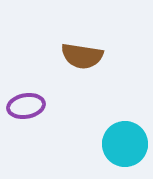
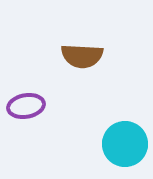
brown semicircle: rotated 6 degrees counterclockwise
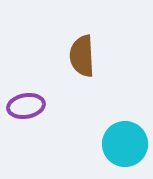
brown semicircle: rotated 84 degrees clockwise
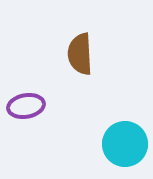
brown semicircle: moved 2 px left, 2 px up
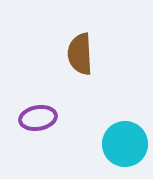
purple ellipse: moved 12 px right, 12 px down
